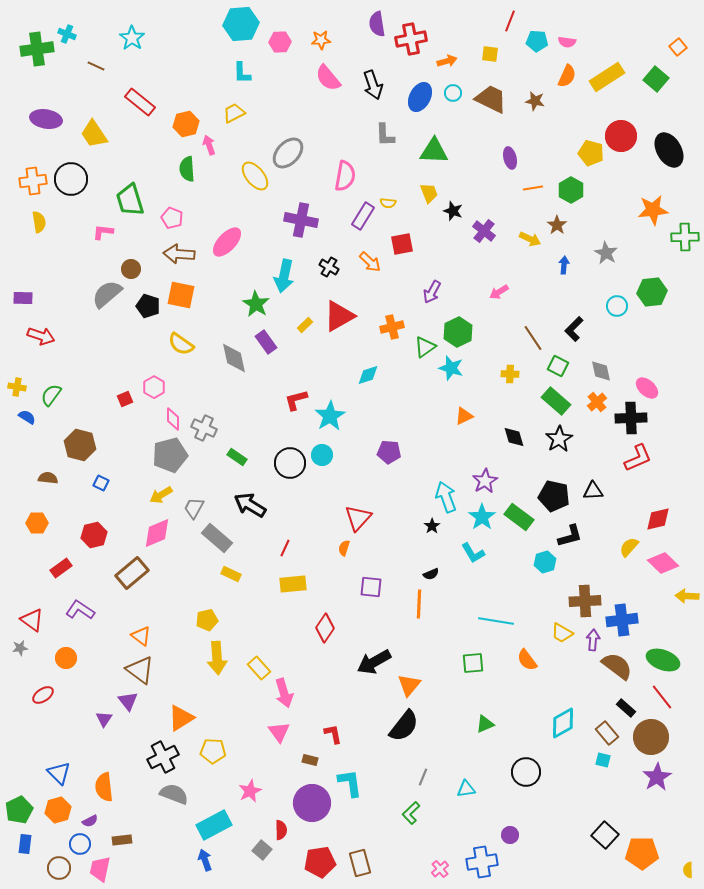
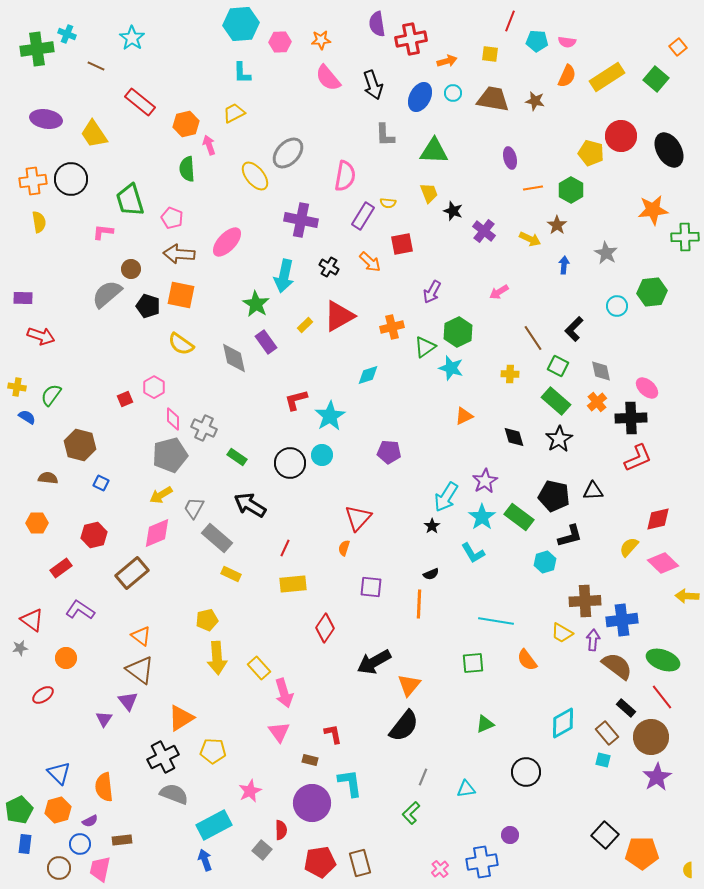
brown trapezoid at (491, 99): moved 2 px right; rotated 16 degrees counterclockwise
cyan arrow at (446, 497): rotated 128 degrees counterclockwise
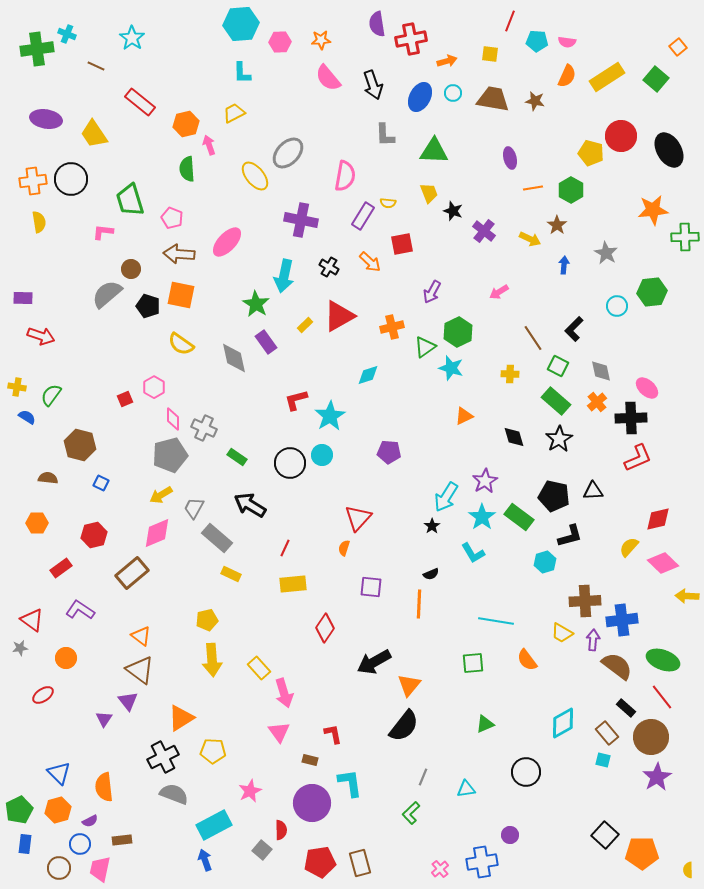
yellow arrow at (217, 658): moved 5 px left, 2 px down
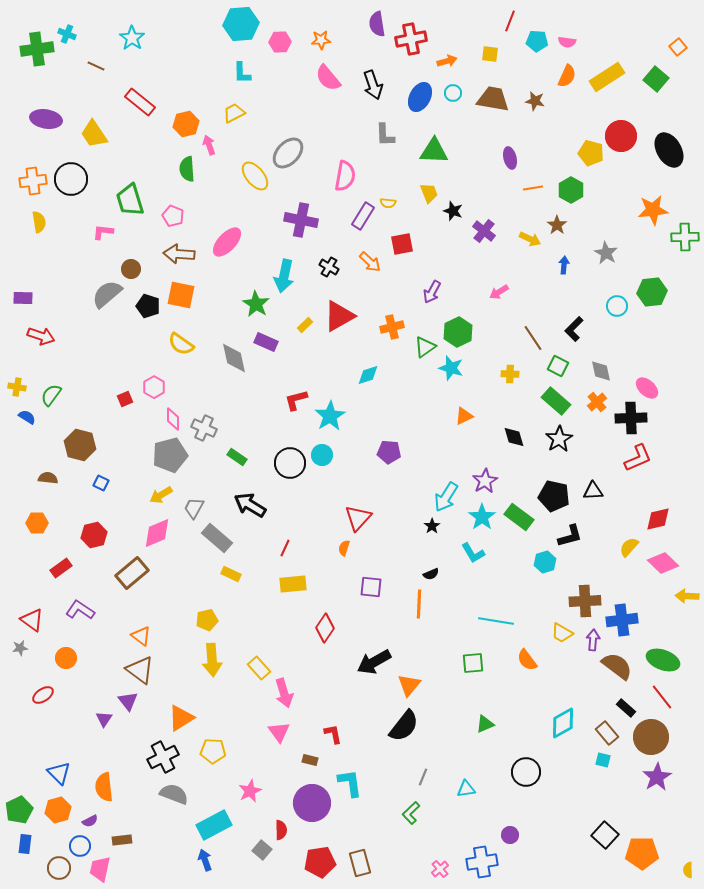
pink pentagon at (172, 218): moved 1 px right, 2 px up
purple rectangle at (266, 342): rotated 30 degrees counterclockwise
blue circle at (80, 844): moved 2 px down
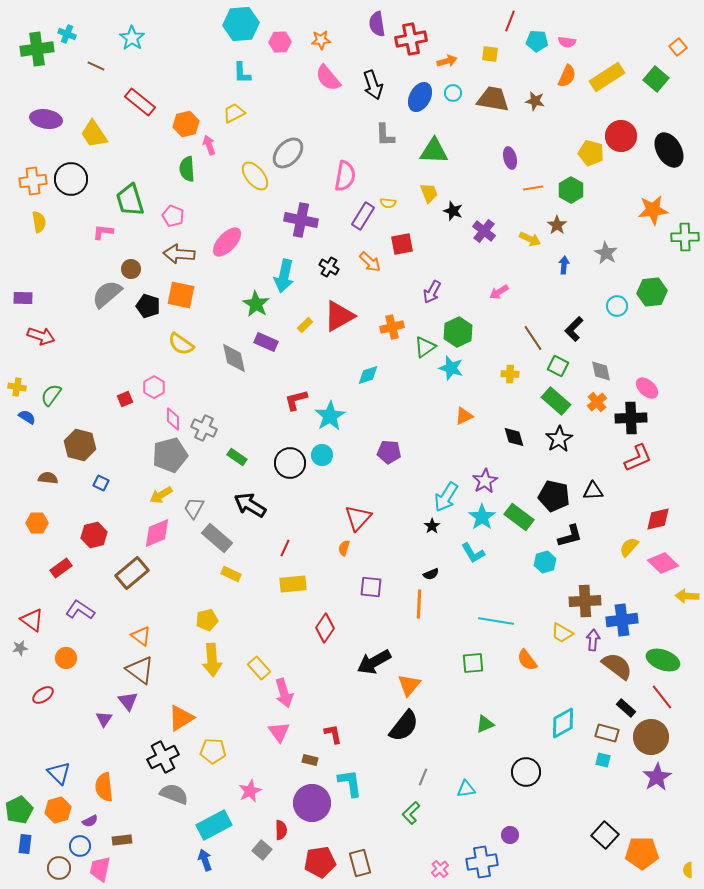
brown rectangle at (607, 733): rotated 35 degrees counterclockwise
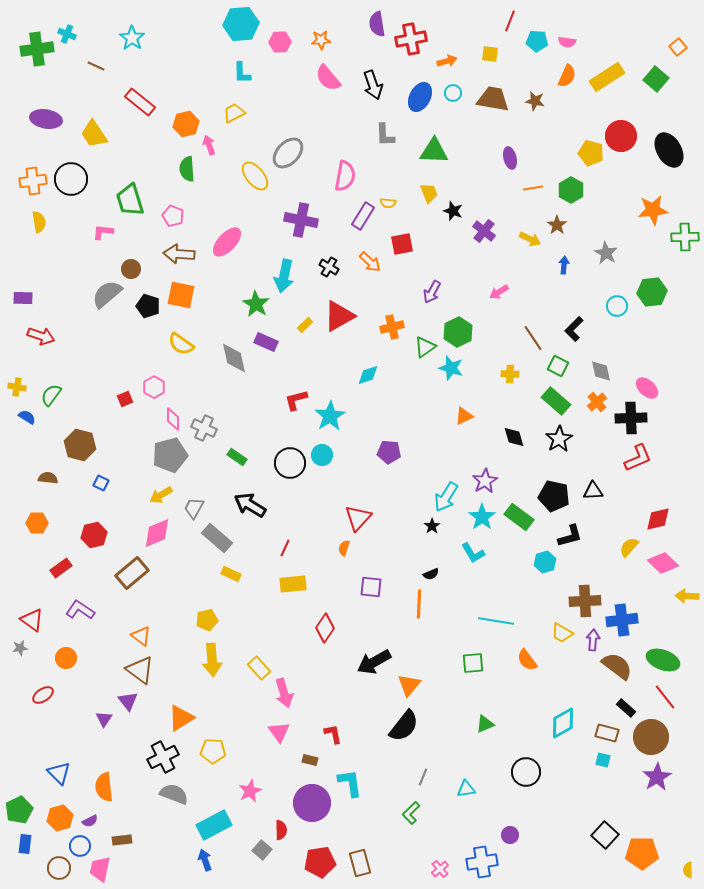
red line at (662, 697): moved 3 px right
orange hexagon at (58, 810): moved 2 px right, 8 px down
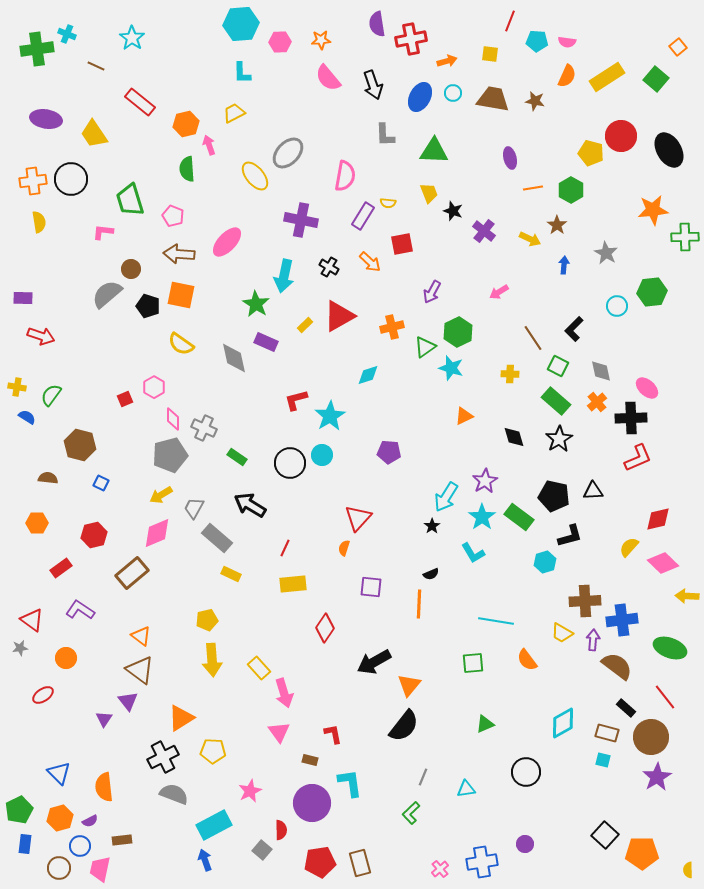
green ellipse at (663, 660): moved 7 px right, 12 px up
purple circle at (510, 835): moved 15 px right, 9 px down
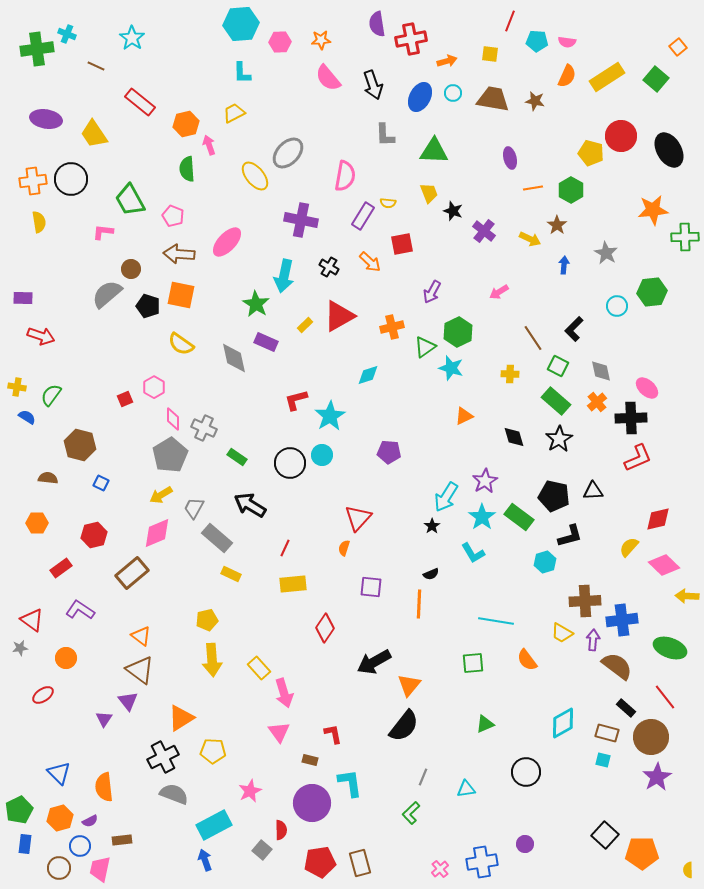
green trapezoid at (130, 200): rotated 12 degrees counterclockwise
gray pentagon at (170, 455): rotated 16 degrees counterclockwise
pink diamond at (663, 563): moved 1 px right, 2 px down
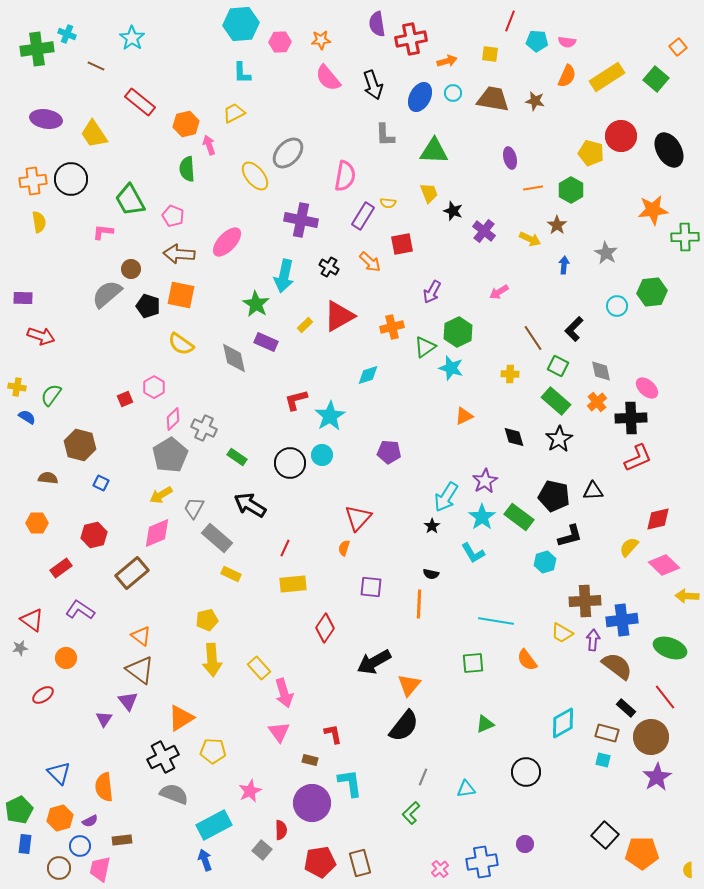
pink diamond at (173, 419): rotated 45 degrees clockwise
black semicircle at (431, 574): rotated 35 degrees clockwise
